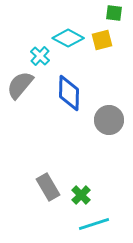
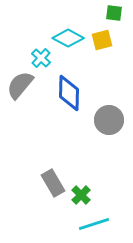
cyan cross: moved 1 px right, 2 px down
gray rectangle: moved 5 px right, 4 px up
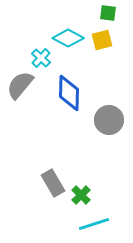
green square: moved 6 px left
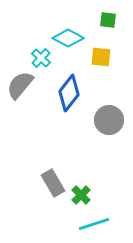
green square: moved 7 px down
yellow square: moved 1 px left, 17 px down; rotated 20 degrees clockwise
blue diamond: rotated 36 degrees clockwise
